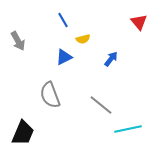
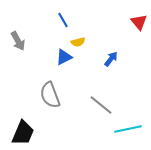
yellow semicircle: moved 5 px left, 3 px down
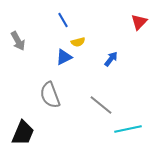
red triangle: rotated 24 degrees clockwise
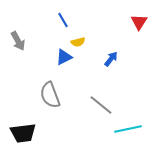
red triangle: rotated 12 degrees counterclockwise
black trapezoid: rotated 60 degrees clockwise
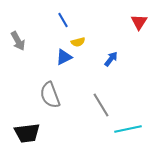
gray line: rotated 20 degrees clockwise
black trapezoid: moved 4 px right
